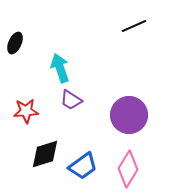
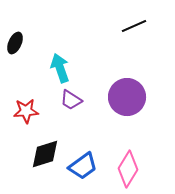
purple circle: moved 2 px left, 18 px up
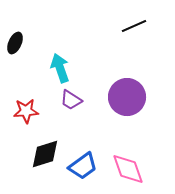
pink diamond: rotated 51 degrees counterclockwise
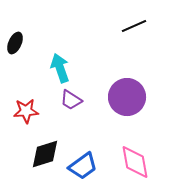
pink diamond: moved 7 px right, 7 px up; rotated 9 degrees clockwise
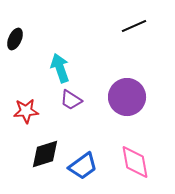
black ellipse: moved 4 px up
